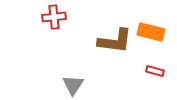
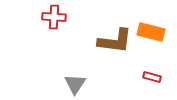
red cross: rotated 10 degrees clockwise
red rectangle: moved 3 px left, 6 px down
gray triangle: moved 2 px right, 1 px up
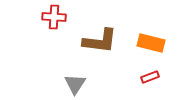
orange rectangle: moved 11 px down
brown L-shape: moved 15 px left
red rectangle: moved 2 px left; rotated 36 degrees counterclockwise
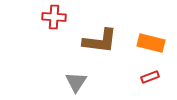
gray triangle: moved 1 px right, 2 px up
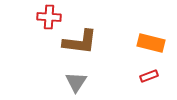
red cross: moved 5 px left
brown L-shape: moved 20 px left, 1 px down
red rectangle: moved 1 px left, 1 px up
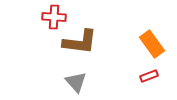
red cross: moved 5 px right
orange rectangle: moved 1 px right, 1 px down; rotated 40 degrees clockwise
gray triangle: rotated 15 degrees counterclockwise
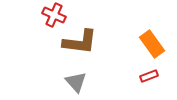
red cross: moved 2 px up; rotated 20 degrees clockwise
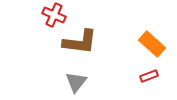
orange rectangle: rotated 12 degrees counterclockwise
gray triangle: rotated 20 degrees clockwise
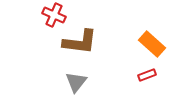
red rectangle: moved 2 px left, 1 px up
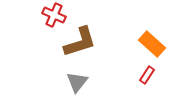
brown L-shape: rotated 24 degrees counterclockwise
red rectangle: rotated 36 degrees counterclockwise
gray triangle: moved 1 px right
